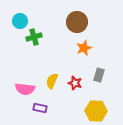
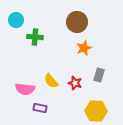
cyan circle: moved 4 px left, 1 px up
green cross: moved 1 px right; rotated 21 degrees clockwise
yellow semicircle: moved 1 px left; rotated 63 degrees counterclockwise
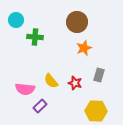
purple rectangle: moved 2 px up; rotated 56 degrees counterclockwise
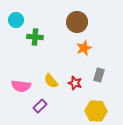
pink semicircle: moved 4 px left, 3 px up
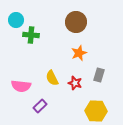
brown circle: moved 1 px left
green cross: moved 4 px left, 2 px up
orange star: moved 5 px left, 5 px down
yellow semicircle: moved 1 px right, 3 px up; rotated 14 degrees clockwise
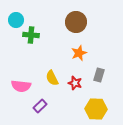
yellow hexagon: moved 2 px up
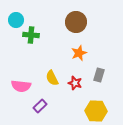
yellow hexagon: moved 2 px down
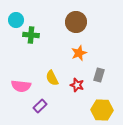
red star: moved 2 px right, 2 px down
yellow hexagon: moved 6 px right, 1 px up
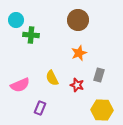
brown circle: moved 2 px right, 2 px up
pink semicircle: moved 1 px left, 1 px up; rotated 30 degrees counterclockwise
purple rectangle: moved 2 px down; rotated 24 degrees counterclockwise
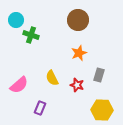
green cross: rotated 14 degrees clockwise
pink semicircle: moved 1 px left; rotated 18 degrees counterclockwise
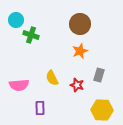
brown circle: moved 2 px right, 4 px down
orange star: moved 1 px right, 2 px up
pink semicircle: rotated 36 degrees clockwise
purple rectangle: rotated 24 degrees counterclockwise
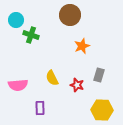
brown circle: moved 10 px left, 9 px up
orange star: moved 2 px right, 5 px up
pink semicircle: moved 1 px left
